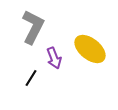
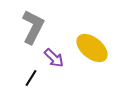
yellow ellipse: moved 2 px right, 1 px up
purple arrow: rotated 25 degrees counterclockwise
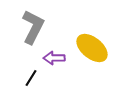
purple arrow: rotated 135 degrees clockwise
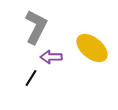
gray L-shape: moved 3 px right
purple arrow: moved 3 px left, 1 px up
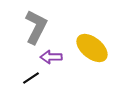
black line: rotated 24 degrees clockwise
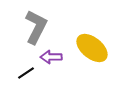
black line: moved 5 px left, 5 px up
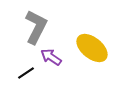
purple arrow: rotated 35 degrees clockwise
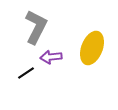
yellow ellipse: rotated 72 degrees clockwise
purple arrow: rotated 40 degrees counterclockwise
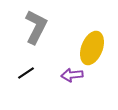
purple arrow: moved 21 px right, 18 px down
